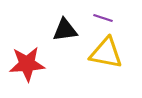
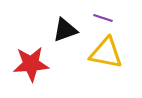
black triangle: rotated 12 degrees counterclockwise
red star: moved 4 px right
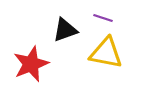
red star: rotated 18 degrees counterclockwise
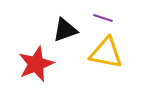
red star: moved 5 px right
